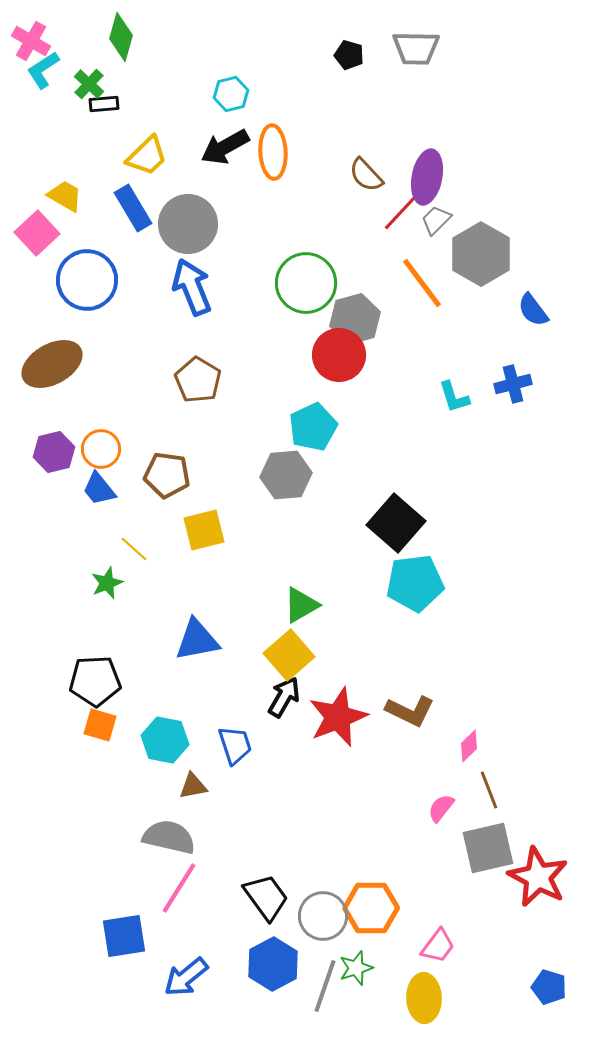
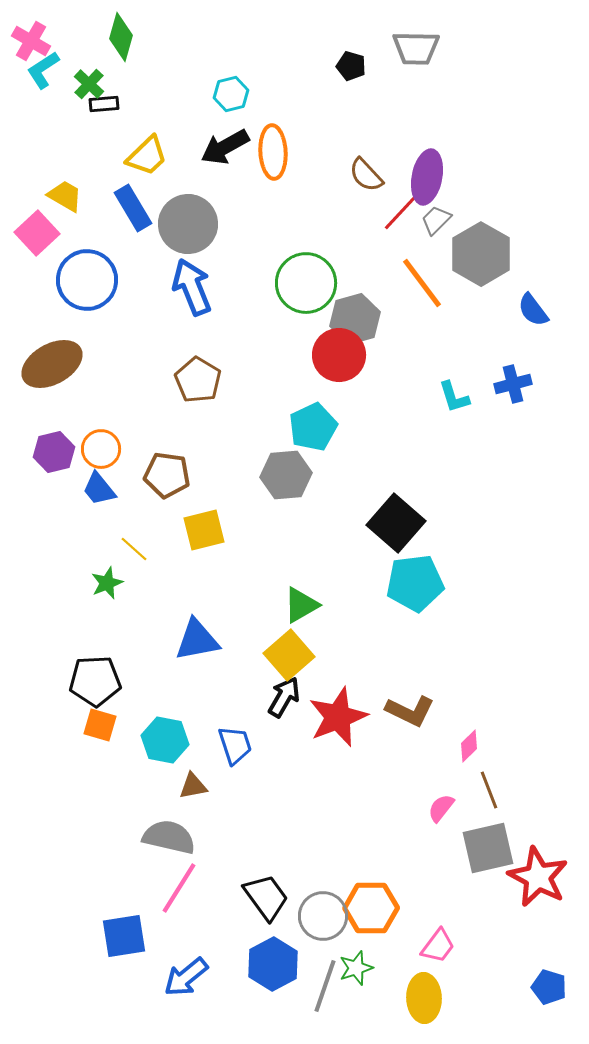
black pentagon at (349, 55): moved 2 px right, 11 px down
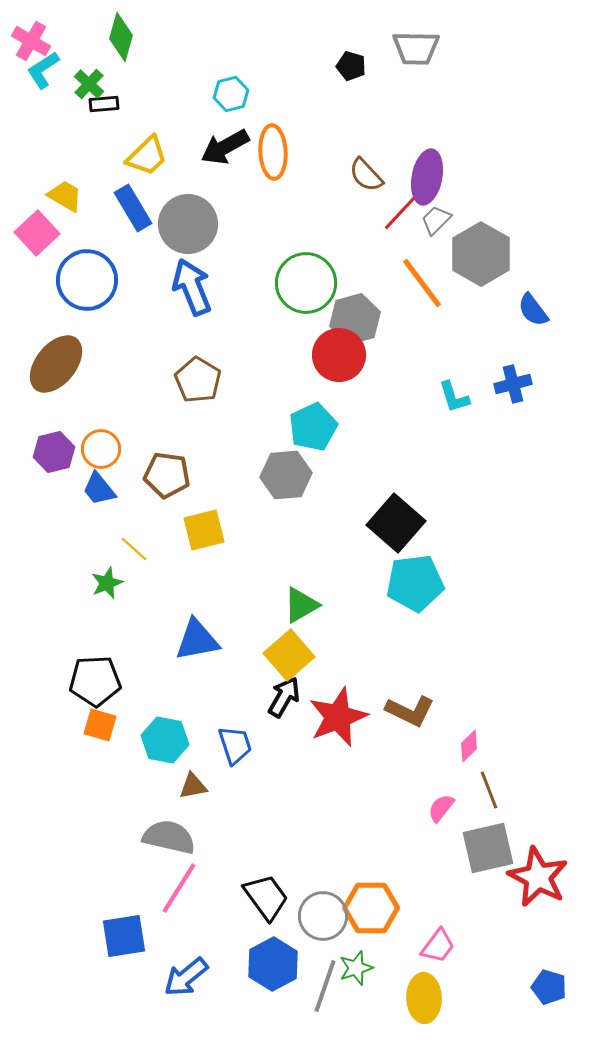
brown ellipse at (52, 364): moved 4 px right; rotated 22 degrees counterclockwise
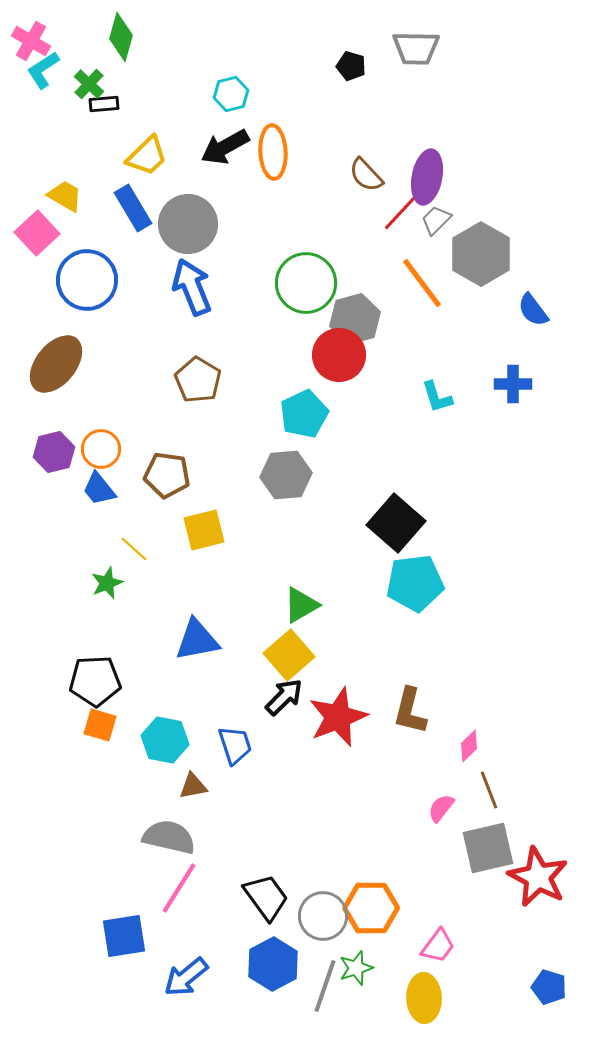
blue cross at (513, 384): rotated 15 degrees clockwise
cyan L-shape at (454, 397): moved 17 px left
cyan pentagon at (313, 427): moved 9 px left, 13 px up
black arrow at (284, 697): rotated 15 degrees clockwise
brown L-shape at (410, 711): rotated 78 degrees clockwise
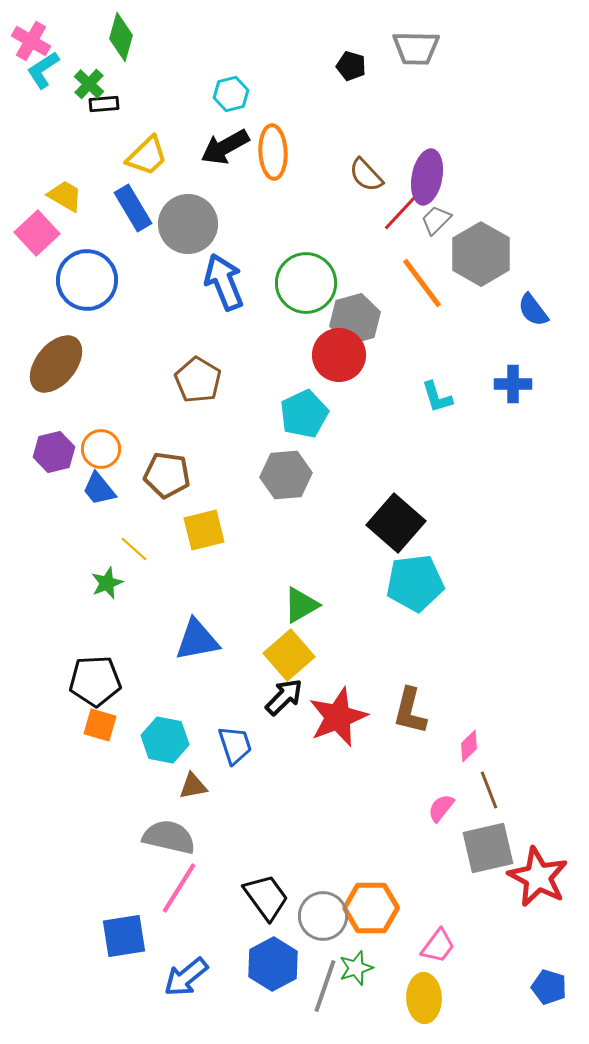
blue arrow at (192, 287): moved 32 px right, 5 px up
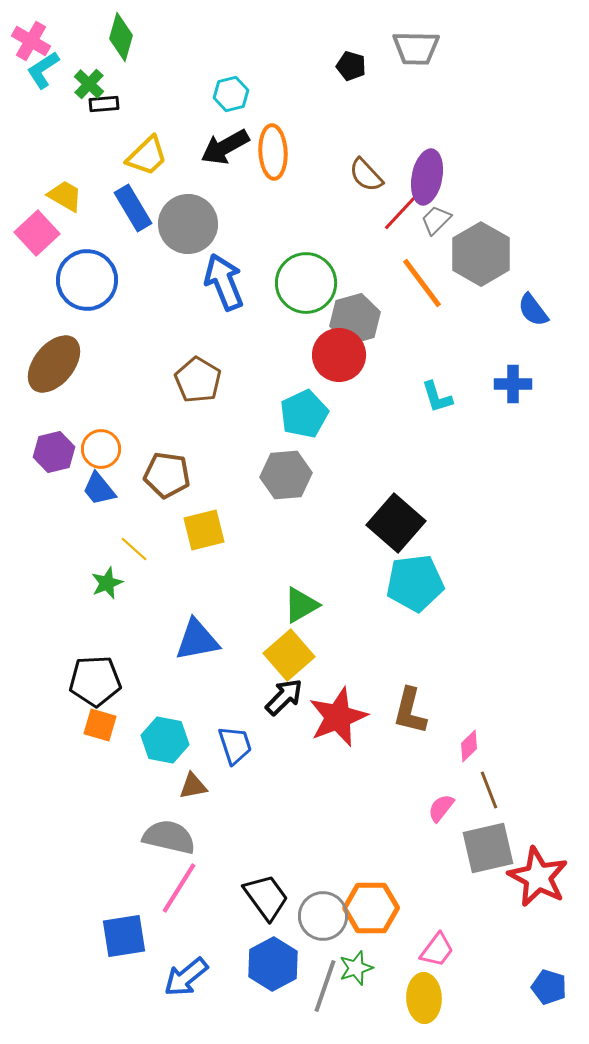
brown ellipse at (56, 364): moved 2 px left
pink trapezoid at (438, 946): moved 1 px left, 4 px down
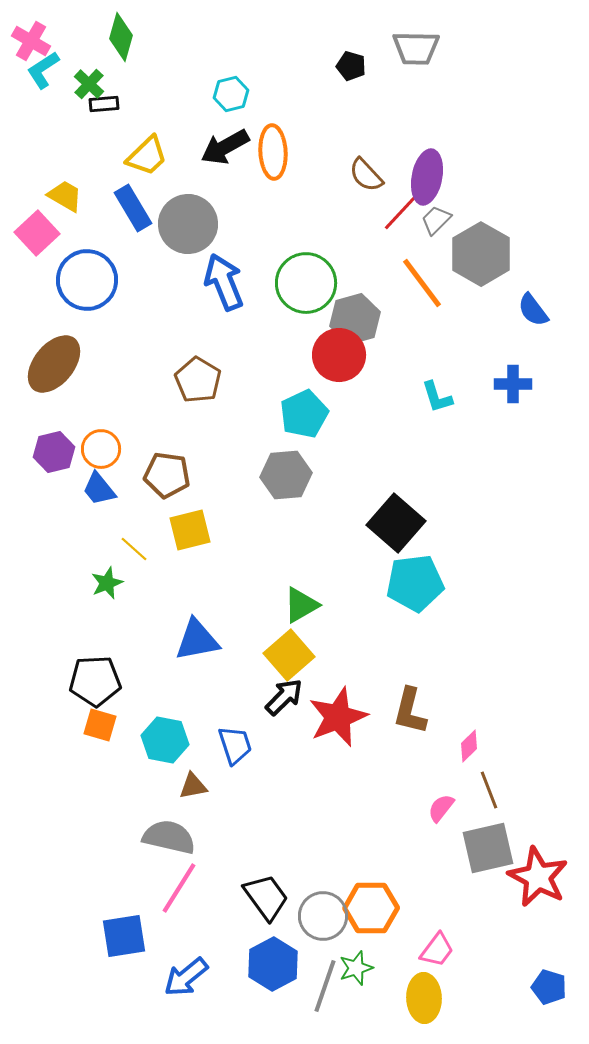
yellow square at (204, 530): moved 14 px left
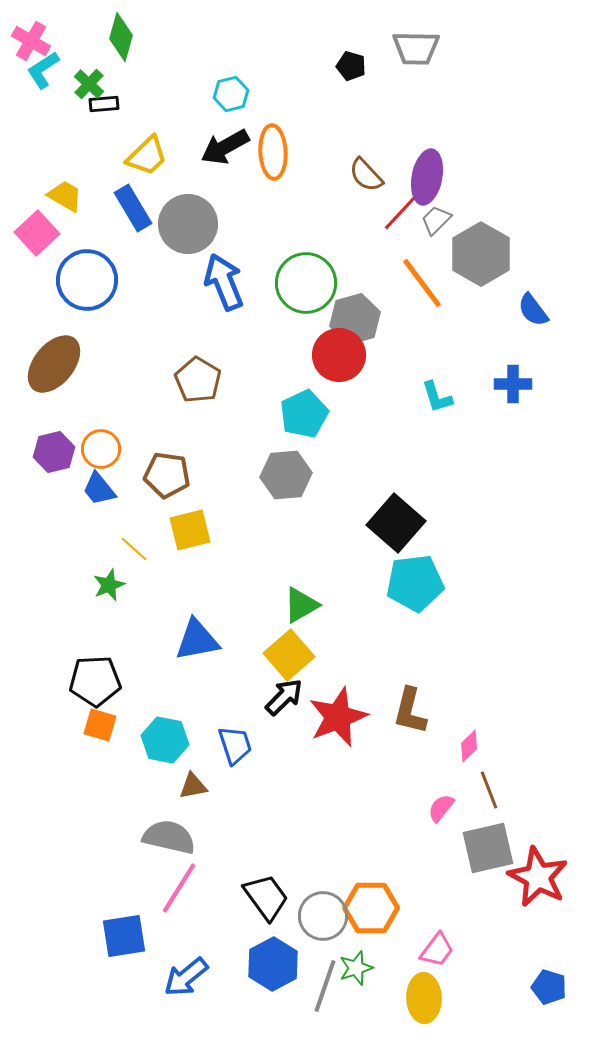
green star at (107, 583): moved 2 px right, 2 px down
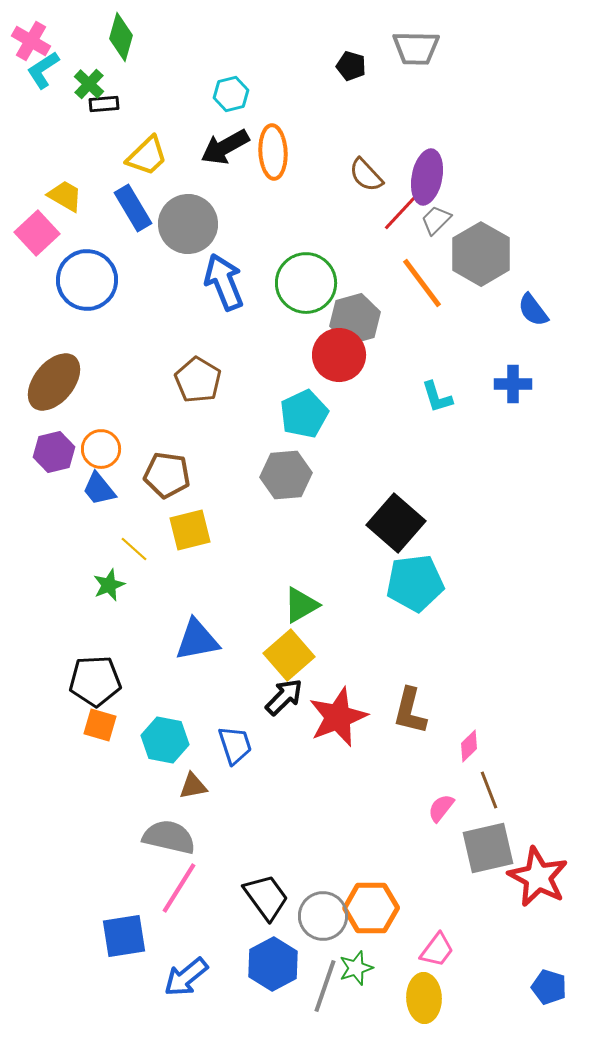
brown ellipse at (54, 364): moved 18 px down
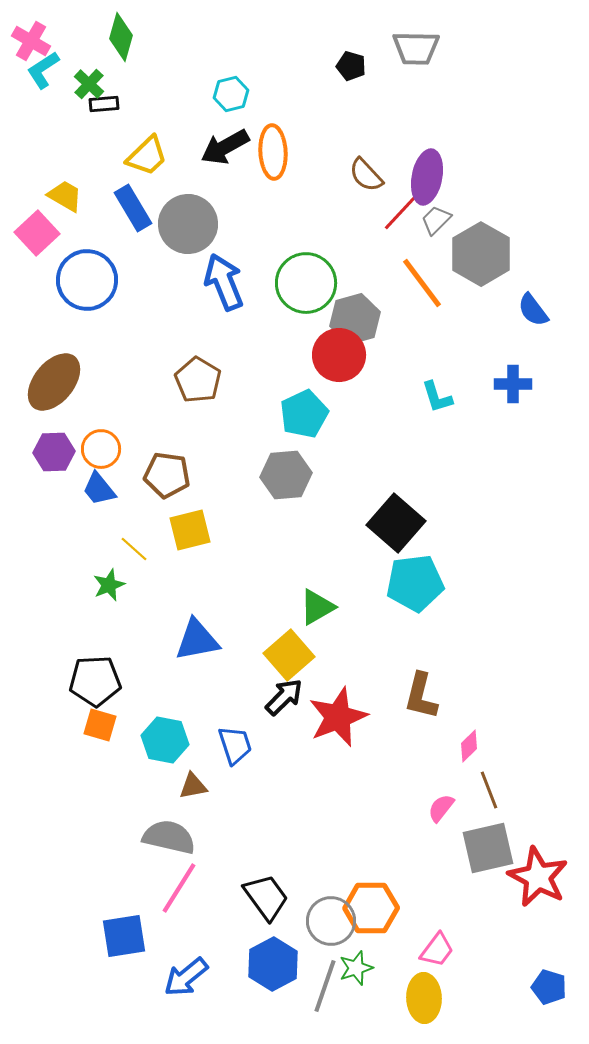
purple hexagon at (54, 452): rotated 12 degrees clockwise
green triangle at (301, 605): moved 16 px right, 2 px down
brown L-shape at (410, 711): moved 11 px right, 15 px up
gray circle at (323, 916): moved 8 px right, 5 px down
